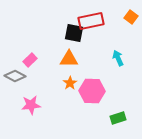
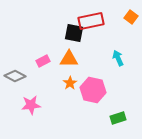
pink rectangle: moved 13 px right, 1 px down; rotated 16 degrees clockwise
pink hexagon: moved 1 px right, 1 px up; rotated 10 degrees clockwise
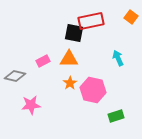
gray diamond: rotated 15 degrees counterclockwise
green rectangle: moved 2 px left, 2 px up
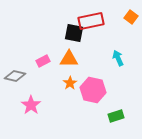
pink star: rotated 30 degrees counterclockwise
